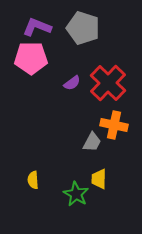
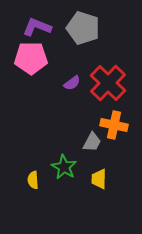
green star: moved 12 px left, 27 px up
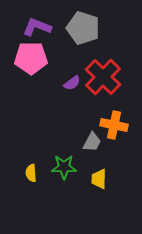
red cross: moved 5 px left, 6 px up
green star: rotated 30 degrees counterclockwise
yellow semicircle: moved 2 px left, 7 px up
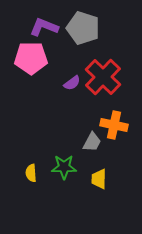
purple L-shape: moved 7 px right
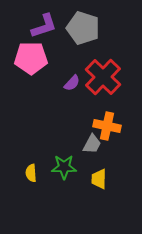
purple L-shape: moved 1 px up; rotated 140 degrees clockwise
purple semicircle: rotated 12 degrees counterclockwise
orange cross: moved 7 px left, 1 px down
gray trapezoid: moved 2 px down
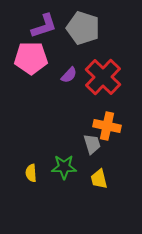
purple semicircle: moved 3 px left, 8 px up
gray trapezoid: rotated 45 degrees counterclockwise
yellow trapezoid: rotated 15 degrees counterclockwise
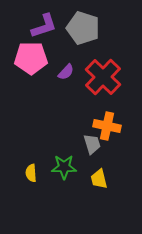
purple semicircle: moved 3 px left, 3 px up
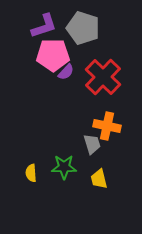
pink pentagon: moved 22 px right, 3 px up
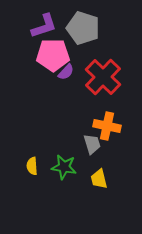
green star: rotated 10 degrees clockwise
yellow semicircle: moved 1 px right, 7 px up
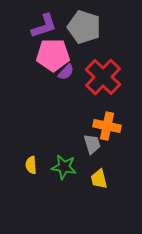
gray pentagon: moved 1 px right, 1 px up
yellow semicircle: moved 1 px left, 1 px up
